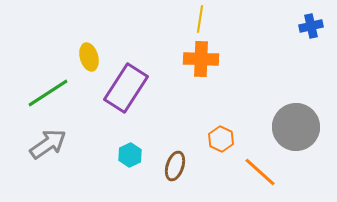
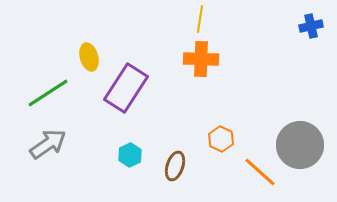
gray circle: moved 4 px right, 18 px down
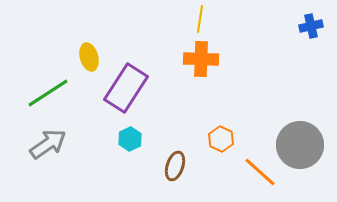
cyan hexagon: moved 16 px up
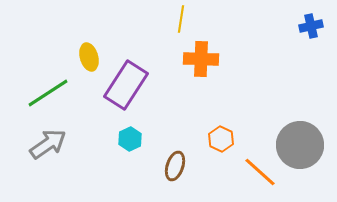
yellow line: moved 19 px left
purple rectangle: moved 3 px up
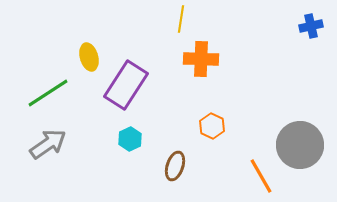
orange hexagon: moved 9 px left, 13 px up
orange line: moved 1 px right, 4 px down; rotated 18 degrees clockwise
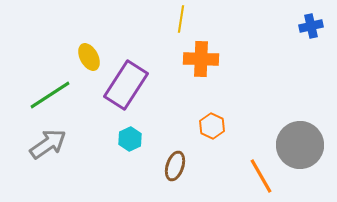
yellow ellipse: rotated 12 degrees counterclockwise
green line: moved 2 px right, 2 px down
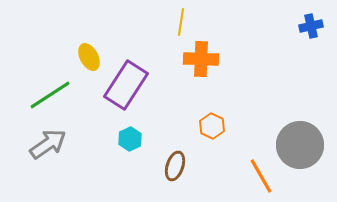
yellow line: moved 3 px down
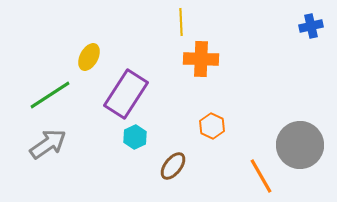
yellow line: rotated 12 degrees counterclockwise
yellow ellipse: rotated 56 degrees clockwise
purple rectangle: moved 9 px down
cyan hexagon: moved 5 px right, 2 px up
brown ellipse: moved 2 px left; rotated 20 degrees clockwise
